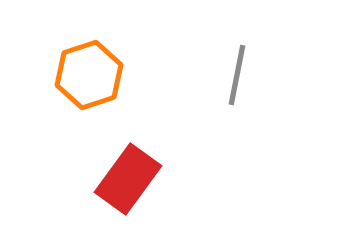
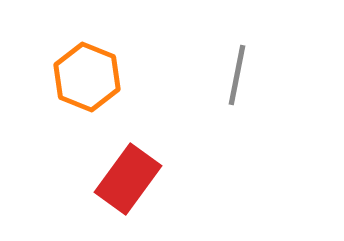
orange hexagon: moved 2 px left, 2 px down; rotated 20 degrees counterclockwise
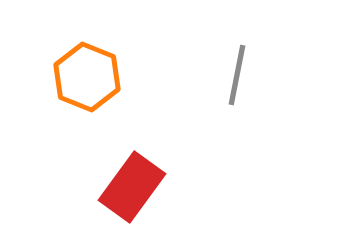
red rectangle: moved 4 px right, 8 px down
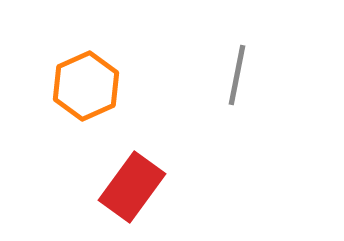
orange hexagon: moved 1 px left, 9 px down; rotated 14 degrees clockwise
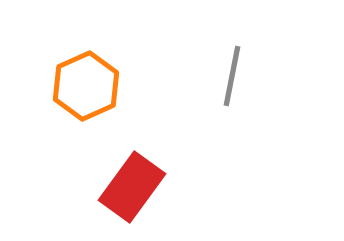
gray line: moved 5 px left, 1 px down
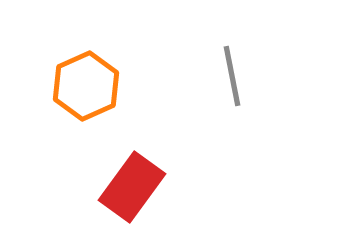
gray line: rotated 22 degrees counterclockwise
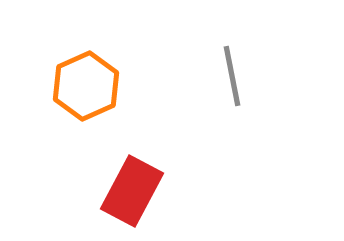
red rectangle: moved 4 px down; rotated 8 degrees counterclockwise
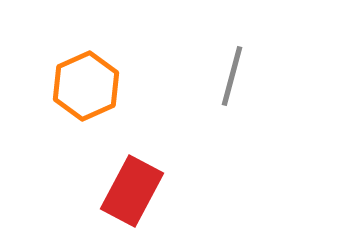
gray line: rotated 26 degrees clockwise
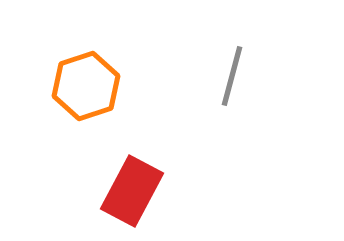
orange hexagon: rotated 6 degrees clockwise
